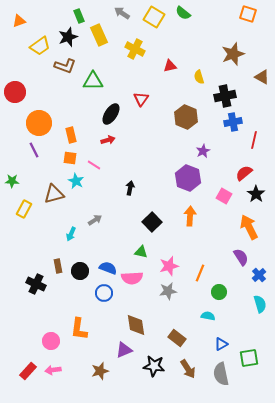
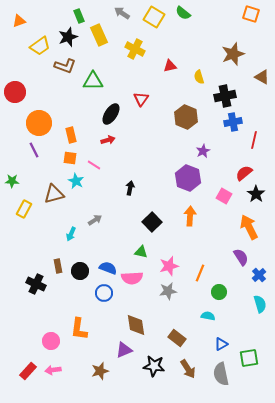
orange square at (248, 14): moved 3 px right
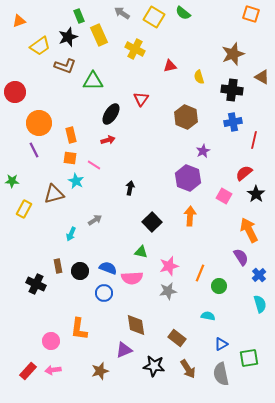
black cross at (225, 96): moved 7 px right, 6 px up; rotated 20 degrees clockwise
orange arrow at (249, 227): moved 3 px down
green circle at (219, 292): moved 6 px up
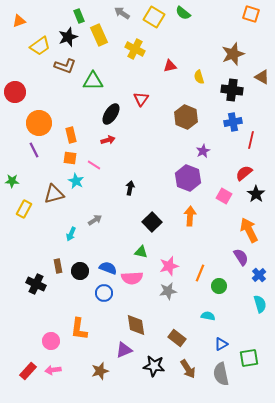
red line at (254, 140): moved 3 px left
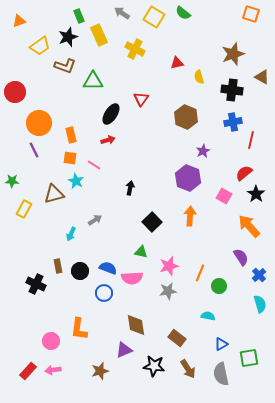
red triangle at (170, 66): moved 7 px right, 3 px up
orange arrow at (249, 230): moved 4 px up; rotated 15 degrees counterclockwise
